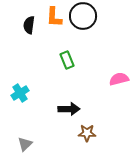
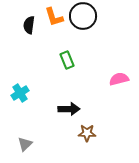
orange L-shape: rotated 20 degrees counterclockwise
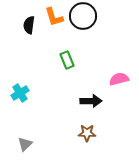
black arrow: moved 22 px right, 8 px up
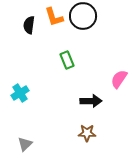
pink semicircle: rotated 42 degrees counterclockwise
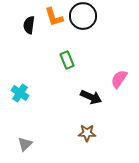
cyan cross: rotated 24 degrees counterclockwise
black arrow: moved 4 px up; rotated 25 degrees clockwise
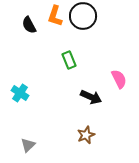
orange L-shape: moved 1 px right, 1 px up; rotated 35 degrees clockwise
black semicircle: rotated 36 degrees counterclockwise
green rectangle: moved 2 px right
pink semicircle: rotated 120 degrees clockwise
brown star: moved 1 px left, 2 px down; rotated 24 degrees counterclockwise
gray triangle: moved 3 px right, 1 px down
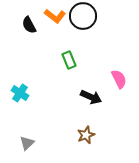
orange L-shape: rotated 70 degrees counterclockwise
gray triangle: moved 1 px left, 2 px up
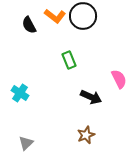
gray triangle: moved 1 px left
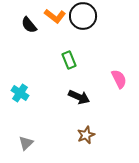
black semicircle: rotated 12 degrees counterclockwise
black arrow: moved 12 px left
